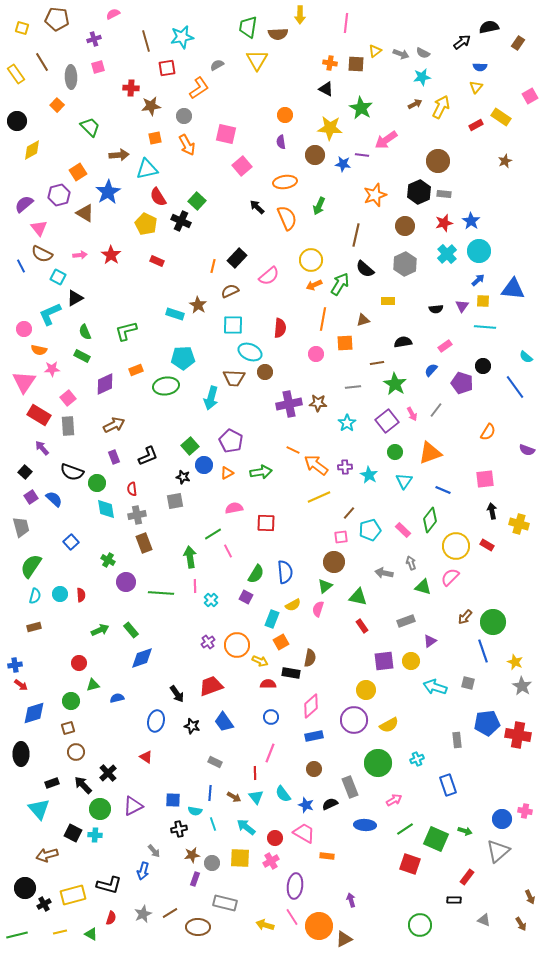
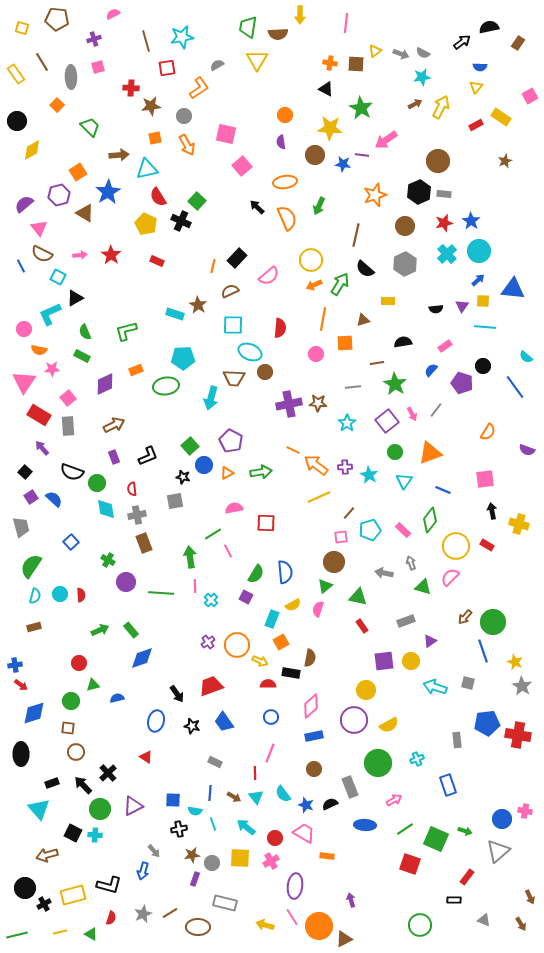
brown square at (68, 728): rotated 24 degrees clockwise
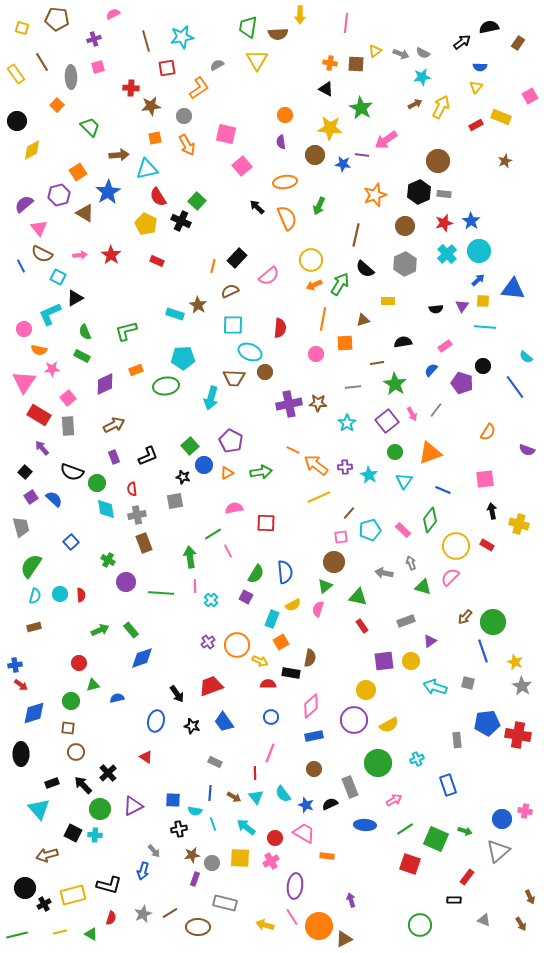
yellow rectangle at (501, 117): rotated 12 degrees counterclockwise
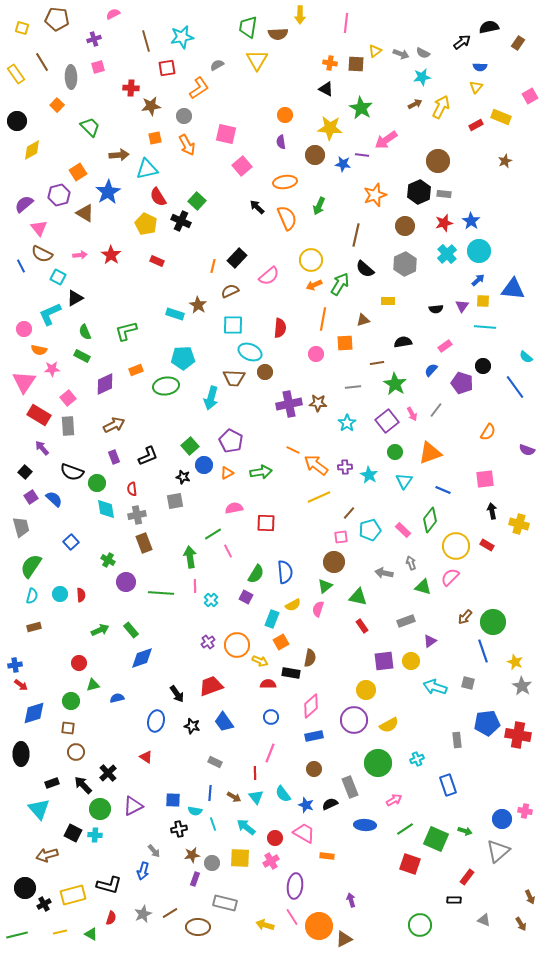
cyan semicircle at (35, 596): moved 3 px left
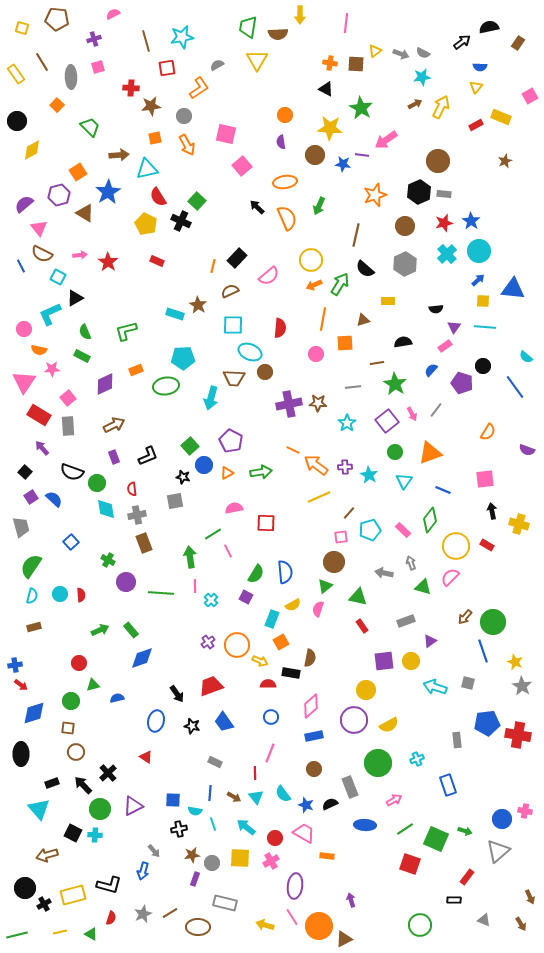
red star at (111, 255): moved 3 px left, 7 px down
purple triangle at (462, 306): moved 8 px left, 21 px down
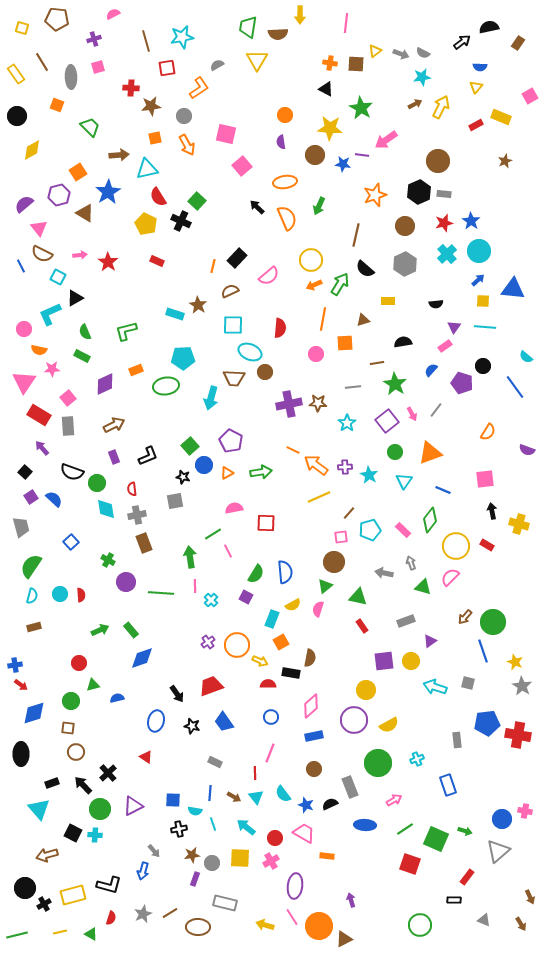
orange square at (57, 105): rotated 24 degrees counterclockwise
black circle at (17, 121): moved 5 px up
black semicircle at (436, 309): moved 5 px up
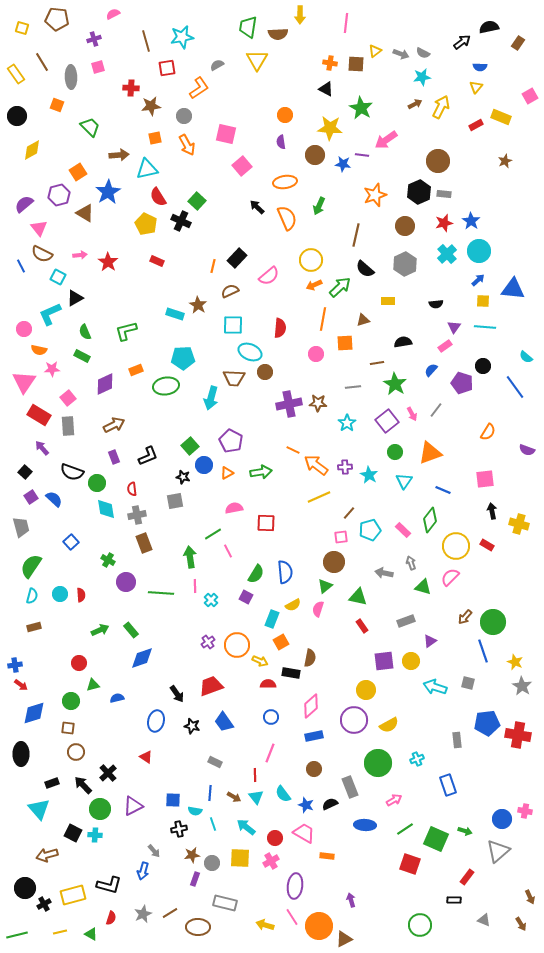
green arrow at (340, 284): moved 3 px down; rotated 15 degrees clockwise
red line at (255, 773): moved 2 px down
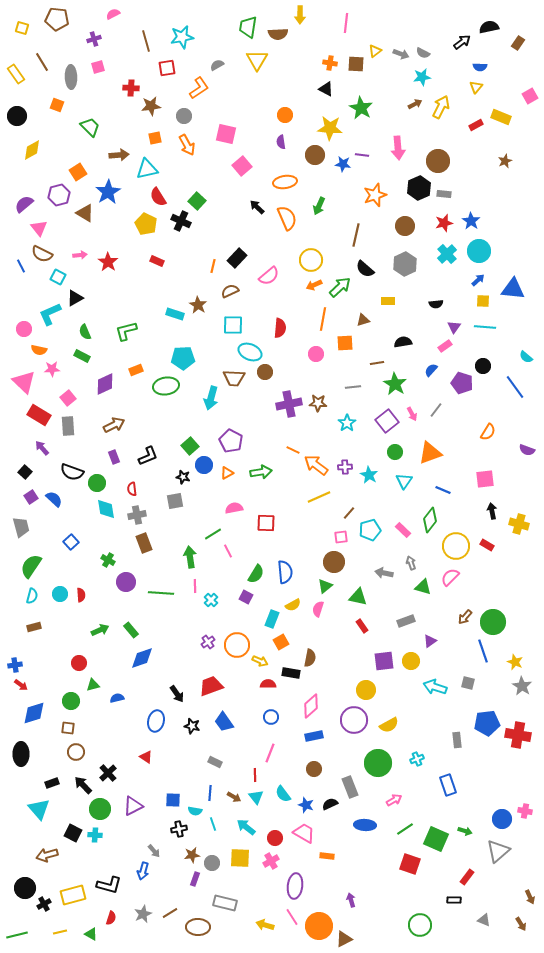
pink arrow at (386, 140): moved 12 px right, 8 px down; rotated 60 degrees counterclockwise
black hexagon at (419, 192): moved 4 px up
pink triangle at (24, 382): rotated 20 degrees counterclockwise
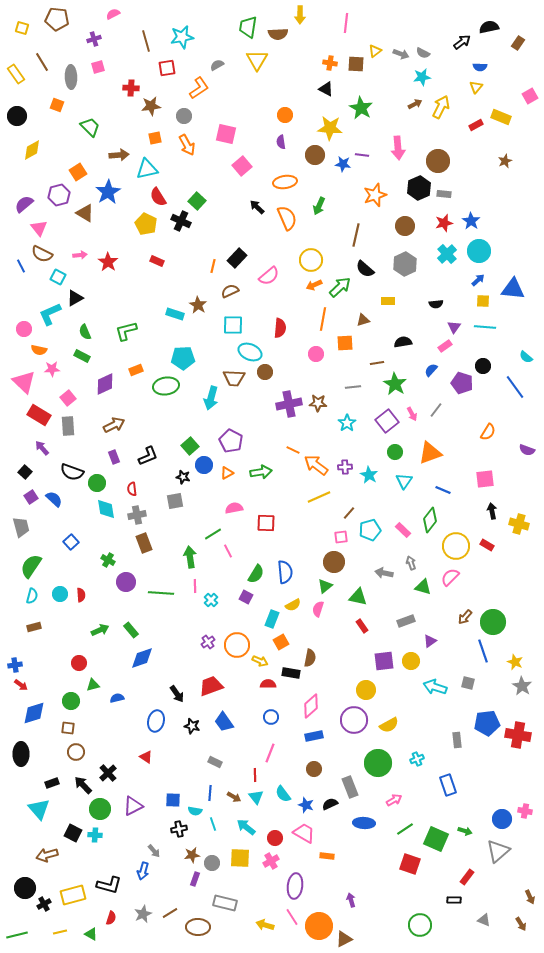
blue ellipse at (365, 825): moved 1 px left, 2 px up
